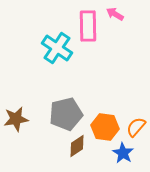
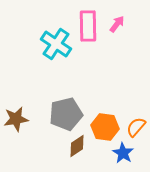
pink arrow: moved 2 px right, 10 px down; rotated 96 degrees clockwise
cyan cross: moved 1 px left, 4 px up
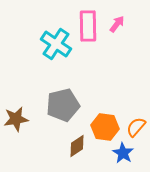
gray pentagon: moved 3 px left, 9 px up
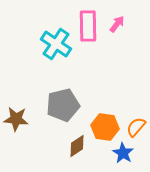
brown star: rotated 15 degrees clockwise
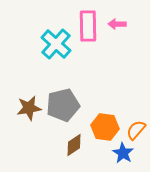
pink arrow: rotated 126 degrees counterclockwise
cyan cross: rotated 8 degrees clockwise
brown star: moved 13 px right, 11 px up; rotated 15 degrees counterclockwise
orange semicircle: moved 3 px down
brown diamond: moved 3 px left, 1 px up
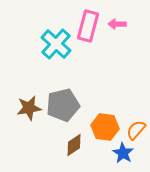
pink rectangle: rotated 16 degrees clockwise
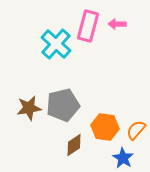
blue star: moved 5 px down
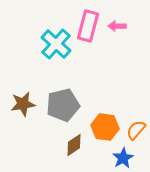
pink arrow: moved 2 px down
brown star: moved 6 px left, 4 px up
blue star: rotated 10 degrees clockwise
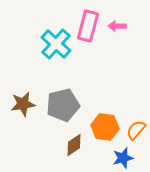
blue star: rotated 15 degrees clockwise
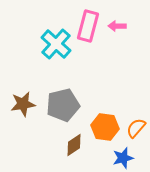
orange semicircle: moved 2 px up
